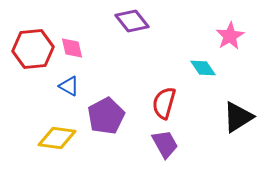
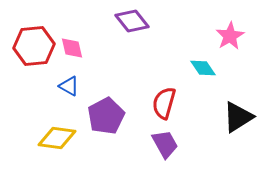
red hexagon: moved 1 px right, 3 px up
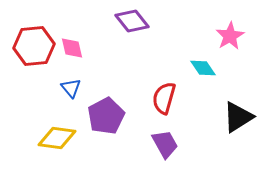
blue triangle: moved 2 px right, 2 px down; rotated 20 degrees clockwise
red semicircle: moved 5 px up
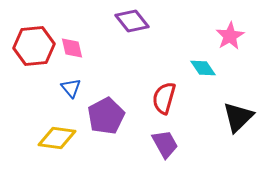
black triangle: rotated 12 degrees counterclockwise
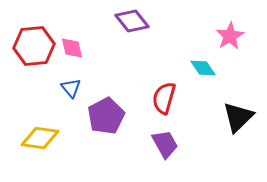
yellow diamond: moved 17 px left
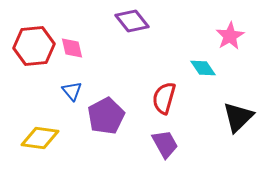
blue triangle: moved 1 px right, 3 px down
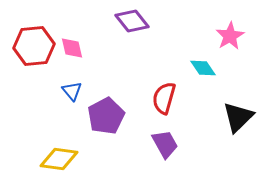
yellow diamond: moved 19 px right, 21 px down
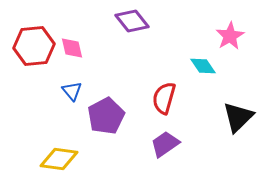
cyan diamond: moved 2 px up
purple trapezoid: rotated 96 degrees counterclockwise
